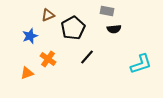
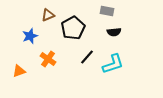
black semicircle: moved 3 px down
cyan L-shape: moved 28 px left
orange triangle: moved 8 px left, 2 px up
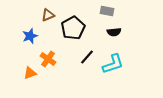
orange triangle: moved 11 px right, 2 px down
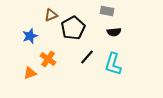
brown triangle: moved 3 px right
cyan L-shape: rotated 125 degrees clockwise
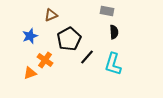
black pentagon: moved 4 px left, 11 px down
black semicircle: rotated 88 degrees counterclockwise
orange cross: moved 3 px left, 1 px down
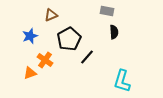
cyan L-shape: moved 9 px right, 17 px down
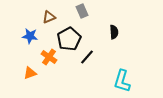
gray rectangle: moved 25 px left; rotated 56 degrees clockwise
brown triangle: moved 2 px left, 2 px down
blue star: rotated 28 degrees clockwise
orange cross: moved 4 px right, 3 px up
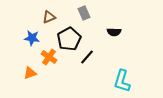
gray rectangle: moved 2 px right, 2 px down
black semicircle: rotated 96 degrees clockwise
blue star: moved 2 px right, 2 px down
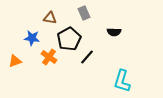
brown triangle: moved 1 px right, 1 px down; rotated 32 degrees clockwise
orange triangle: moved 15 px left, 12 px up
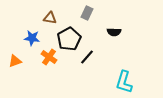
gray rectangle: moved 3 px right; rotated 48 degrees clockwise
cyan L-shape: moved 2 px right, 1 px down
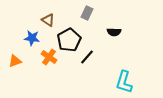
brown triangle: moved 2 px left, 2 px down; rotated 24 degrees clockwise
black pentagon: moved 1 px down
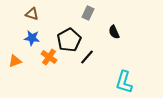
gray rectangle: moved 1 px right
brown triangle: moved 16 px left, 6 px up; rotated 16 degrees counterclockwise
black semicircle: rotated 64 degrees clockwise
